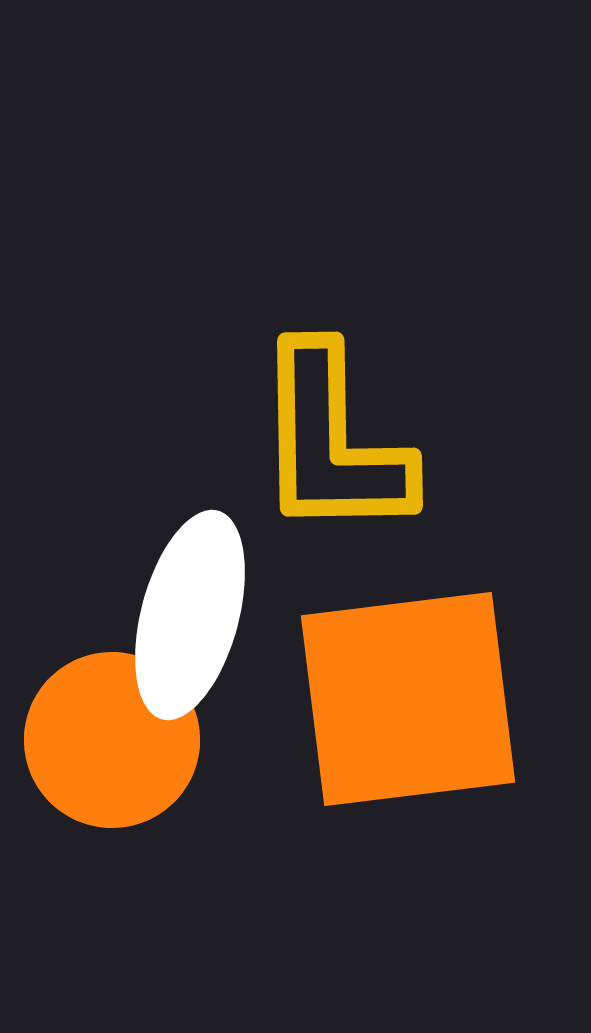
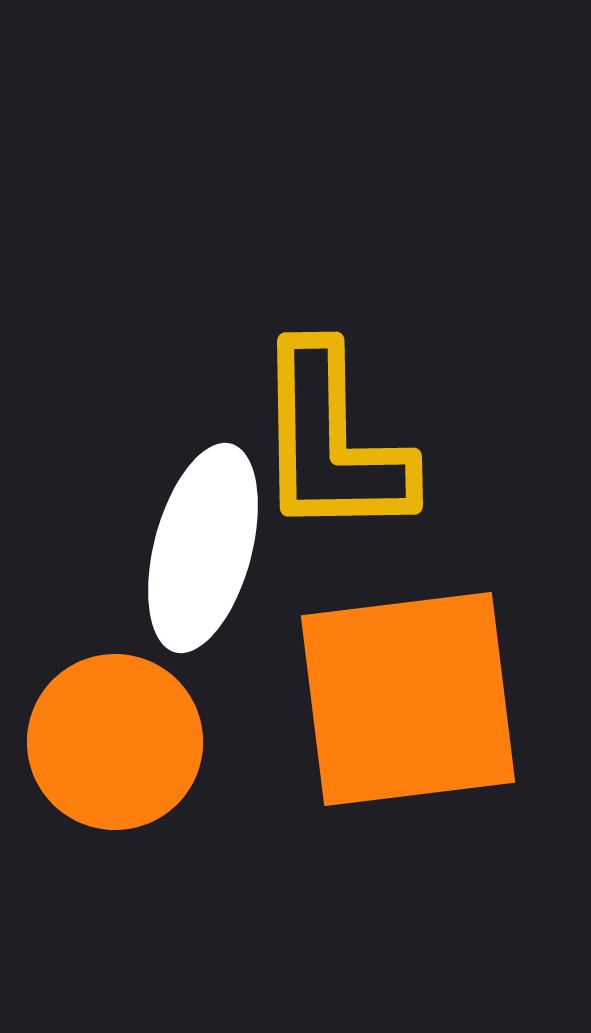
white ellipse: moved 13 px right, 67 px up
orange circle: moved 3 px right, 2 px down
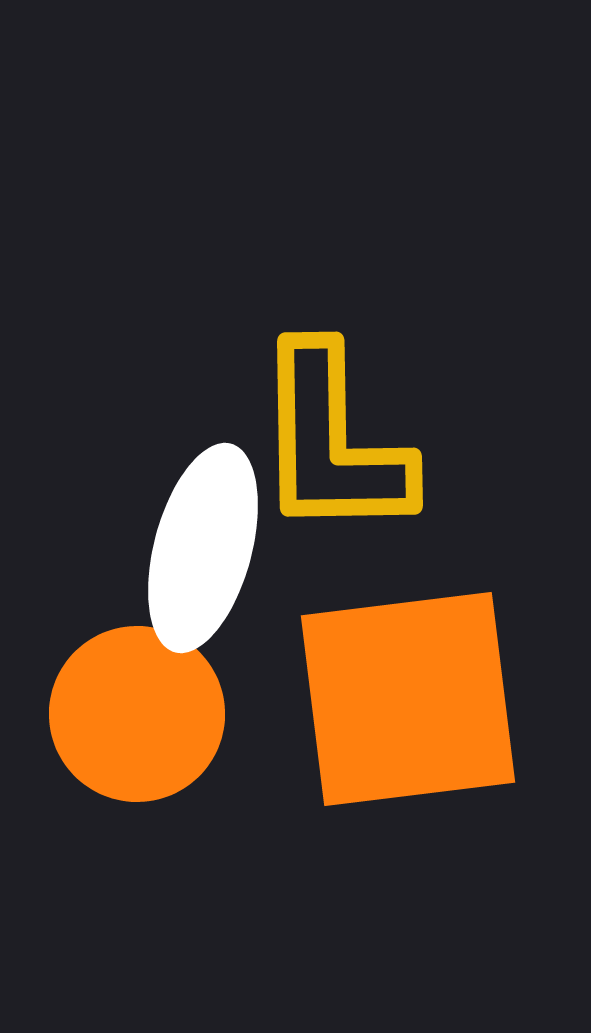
orange circle: moved 22 px right, 28 px up
